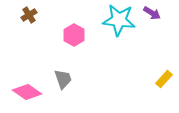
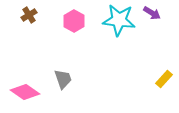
pink hexagon: moved 14 px up
pink diamond: moved 2 px left
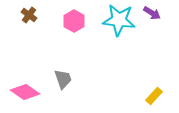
brown cross: rotated 21 degrees counterclockwise
yellow rectangle: moved 10 px left, 17 px down
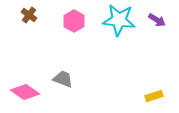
purple arrow: moved 5 px right, 7 px down
gray trapezoid: rotated 50 degrees counterclockwise
yellow rectangle: rotated 30 degrees clockwise
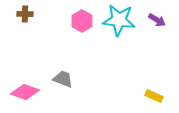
brown cross: moved 4 px left, 1 px up; rotated 35 degrees counterclockwise
pink hexagon: moved 8 px right
pink diamond: rotated 16 degrees counterclockwise
yellow rectangle: rotated 42 degrees clockwise
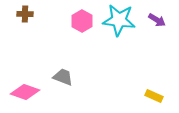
gray trapezoid: moved 2 px up
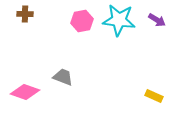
pink hexagon: rotated 20 degrees clockwise
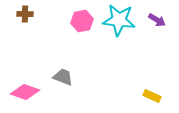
yellow rectangle: moved 2 px left
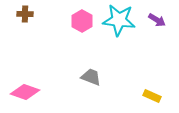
pink hexagon: rotated 20 degrees counterclockwise
gray trapezoid: moved 28 px right
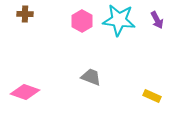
purple arrow: rotated 30 degrees clockwise
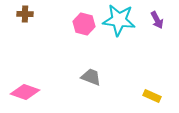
pink hexagon: moved 2 px right, 3 px down; rotated 15 degrees counterclockwise
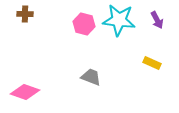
yellow rectangle: moved 33 px up
